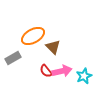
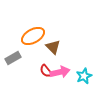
pink arrow: moved 2 px left, 1 px down
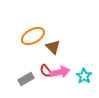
gray rectangle: moved 13 px right, 21 px down
cyan star: rotated 14 degrees counterclockwise
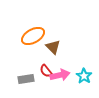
pink arrow: moved 3 px down
gray rectangle: rotated 21 degrees clockwise
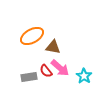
orange ellipse: moved 1 px left
brown triangle: rotated 35 degrees counterclockwise
pink arrow: moved 7 px up; rotated 54 degrees clockwise
gray rectangle: moved 3 px right, 2 px up
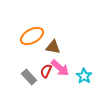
red semicircle: rotated 64 degrees clockwise
gray rectangle: rotated 56 degrees clockwise
